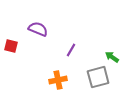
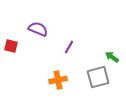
purple line: moved 2 px left, 3 px up
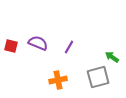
purple semicircle: moved 14 px down
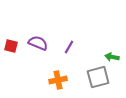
green arrow: rotated 24 degrees counterclockwise
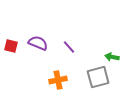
purple line: rotated 72 degrees counterclockwise
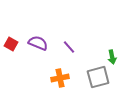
red square: moved 2 px up; rotated 16 degrees clockwise
green arrow: rotated 112 degrees counterclockwise
orange cross: moved 2 px right, 2 px up
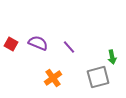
orange cross: moved 7 px left; rotated 24 degrees counterclockwise
